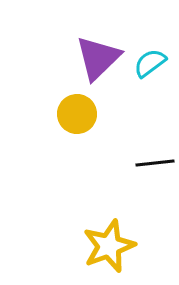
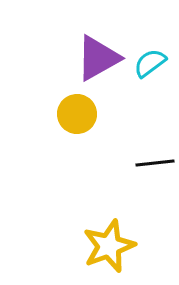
purple triangle: rotated 15 degrees clockwise
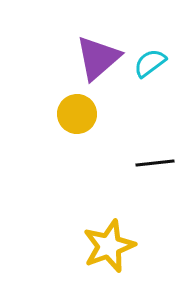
purple triangle: rotated 12 degrees counterclockwise
